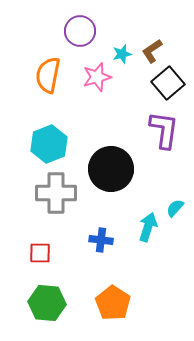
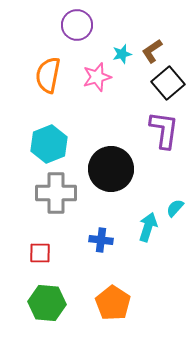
purple circle: moved 3 px left, 6 px up
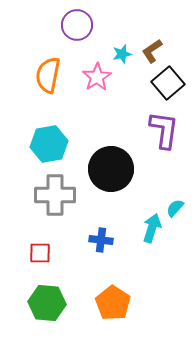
pink star: rotated 16 degrees counterclockwise
cyan hexagon: rotated 12 degrees clockwise
gray cross: moved 1 px left, 2 px down
cyan arrow: moved 4 px right, 1 px down
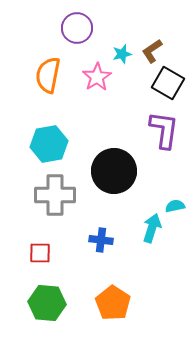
purple circle: moved 3 px down
black square: rotated 20 degrees counterclockwise
black circle: moved 3 px right, 2 px down
cyan semicircle: moved 2 px up; rotated 36 degrees clockwise
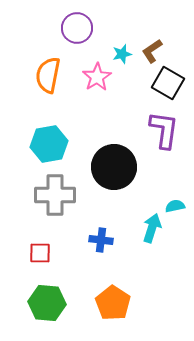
black circle: moved 4 px up
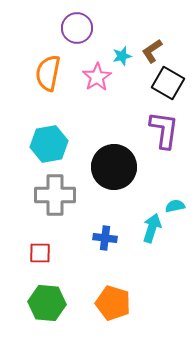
cyan star: moved 2 px down
orange semicircle: moved 2 px up
blue cross: moved 4 px right, 2 px up
orange pentagon: rotated 16 degrees counterclockwise
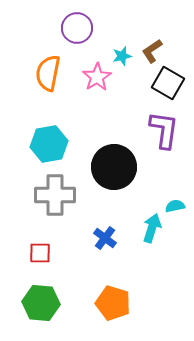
blue cross: rotated 30 degrees clockwise
green hexagon: moved 6 px left
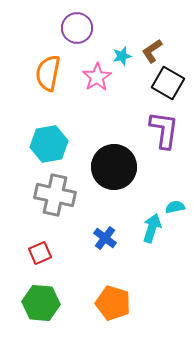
gray cross: rotated 12 degrees clockwise
cyan semicircle: moved 1 px down
red square: rotated 25 degrees counterclockwise
